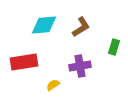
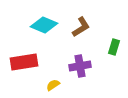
cyan diamond: rotated 28 degrees clockwise
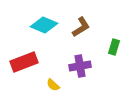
red rectangle: rotated 12 degrees counterclockwise
yellow semicircle: rotated 104 degrees counterclockwise
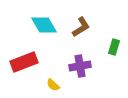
cyan diamond: rotated 36 degrees clockwise
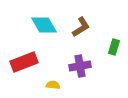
yellow semicircle: rotated 144 degrees clockwise
